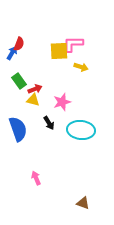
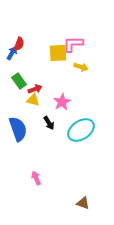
yellow square: moved 1 px left, 2 px down
pink star: rotated 12 degrees counterclockwise
cyan ellipse: rotated 40 degrees counterclockwise
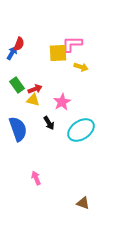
pink L-shape: moved 1 px left
green rectangle: moved 2 px left, 4 px down
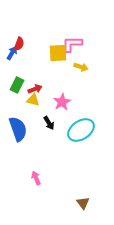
green rectangle: rotated 63 degrees clockwise
brown triangle: rotated 32 degrees clockwise
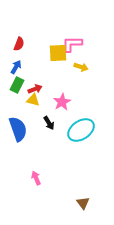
blue arrow: moved 4 px right, 14 px down
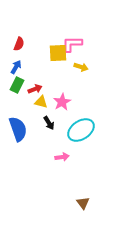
yellow triangle: moved 8 px right, 2 px down
pink arrow: moved 26 px right, 21 px up; rotated 104 degrees clockwise
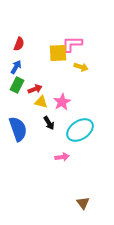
cyan ellipse: moved 1 px left
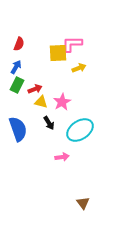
yellow arrow: moved 2 px left, 1 px down; rotated 40 degrees counterclockwise
